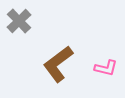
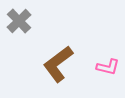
pink L-shape: moved 2 px right, 1 px up
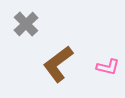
gray cross: moved 7 px right, 3 px down
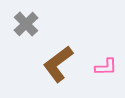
pink L-shape: moved 2 px left; rotated 15 degrees counterclockwise
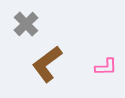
brown L-shape: moved 11 px left
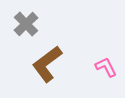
pink L-shape: rotated 115 degrees counterclockwise
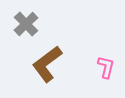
pink L-shape: rotated 40 degrees clockwise
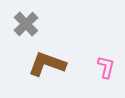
brown L-shape: rotated 57 degrees clockwise
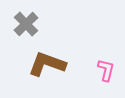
pink L-shape: moved 3 px down
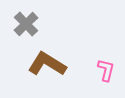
brown L-shape: rotated 12 degrees clockwise
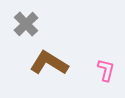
brown L-shape: moved 2 px right, 1 px up
